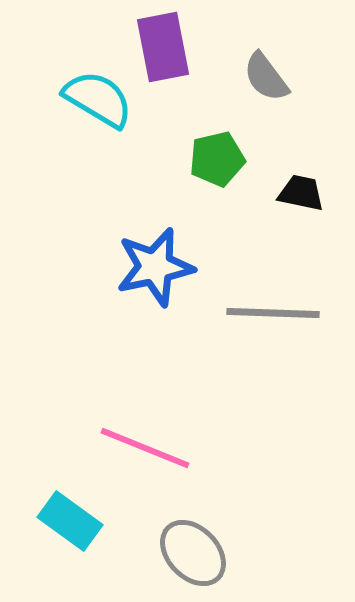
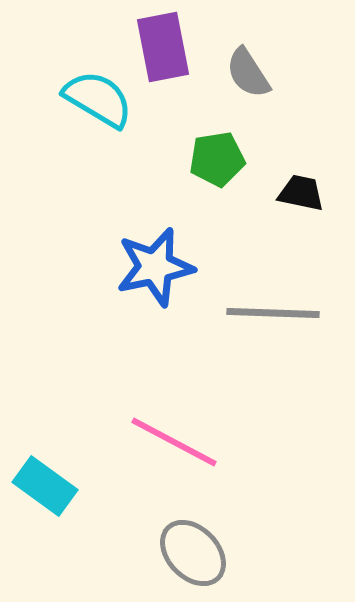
gray semicircle: moved 18 px left, 4 px up; rotated 4 degrees clockwise
green pentagon: rotated 4 degrees clockwise
pink line: moved 29 px right, 6 px up; rotated 6 degrees clockwise
cyan rectangle: moved 25 px left, 35 px up
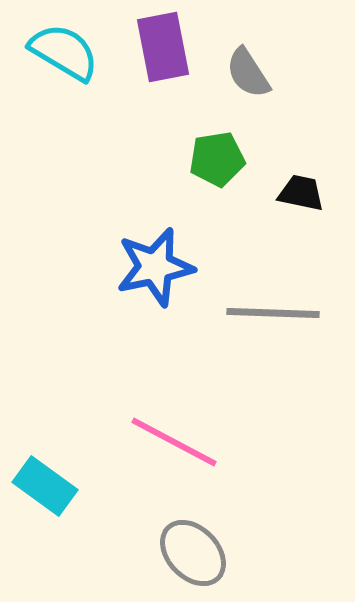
cyan semicircle: moved 34 px left, 47 px up
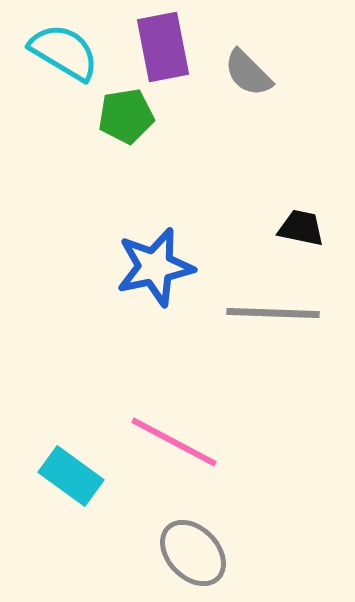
gray semicircle: rotated 12 degrees counterclockwise
green pentagon: moved 91 px left, 43 px up
black trapezoid: moved 35 px down
cyan rectangle: moved 26 px right, 10 px up
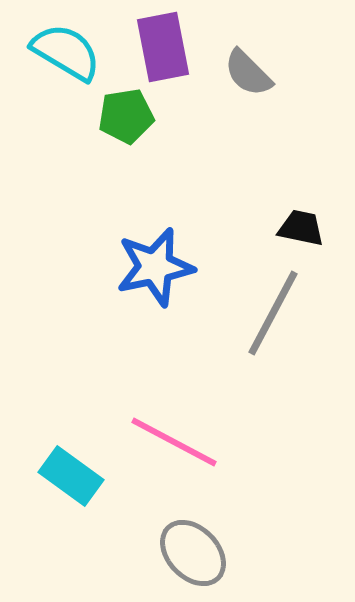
cyan semicircle: moved 2 px right
gray line: rotated 64 degrees counterclockwise
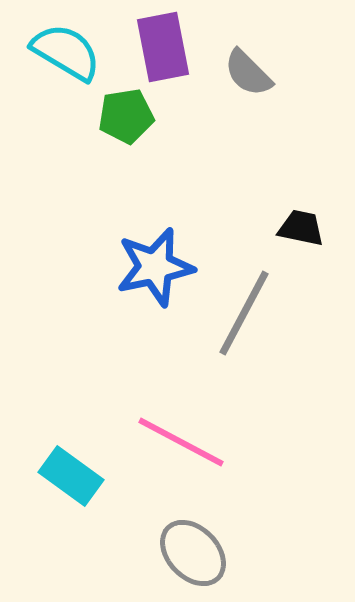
gray line: moved 29 px left
pink line: moved 7 px right
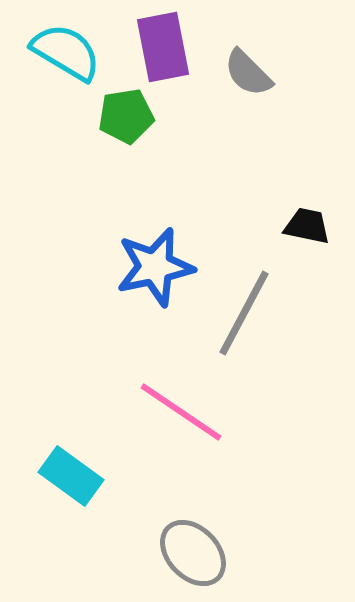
black trapezoid: moved 6 px right, 2 px up
pink line: moved 30 px up; rotated 6 degrees clockwise
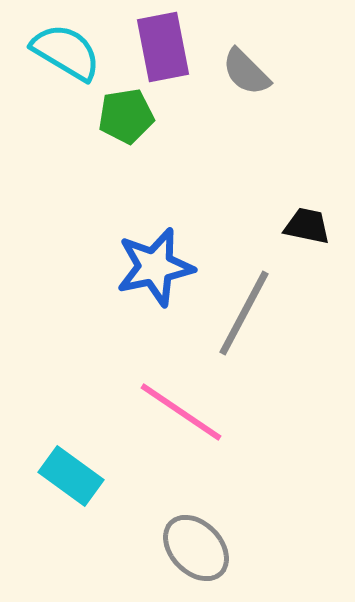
gray semicircle: moved 2 px left, 1 px up
gray ellipse: moved 3 px right, 5 px up
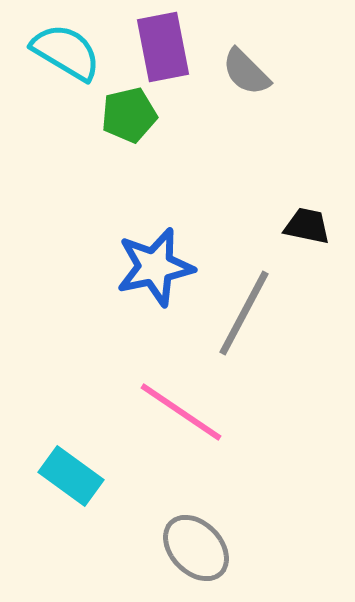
green pentagon: moved 3 px right, 1 px up; rotated 4 degrees counterclockwise
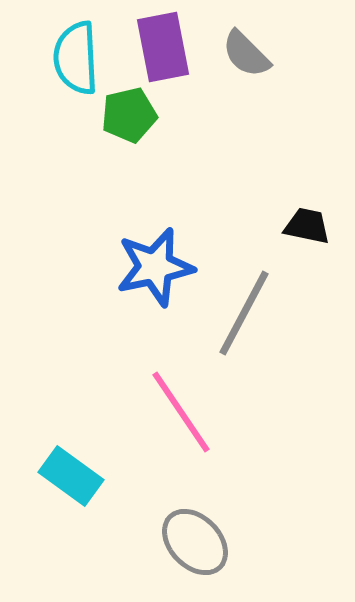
cyan semicircle: moved 10 px right, 6 px down; rotated 124 degrees counterclockwise
gray semicircle: moved 18 px up
pink line: rotated 22 degrees clockwise
gray ellipse: moved 1 px left, 6 px up
